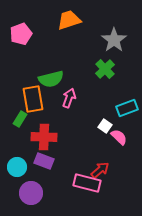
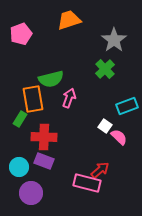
cyan rectangle: moved 2 px up
cyan circle: moved 2 px right
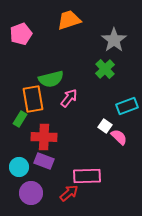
pink arrow: rotated 18 degrees clockwise
red arrow: moved 31 px left, 23 px down
pink rectangle: moved 7 px up; rotated 16 degrees counterclockwise
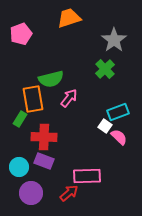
orange trapezoid: moved 2 px up
cyan rectangle: moved 9 px left, 6 px down
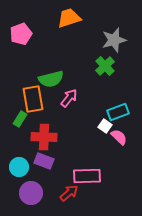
gray star: rotated 20 degrees clockwise
green cross: moved 3 px up
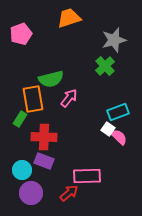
white square: moved 3 px right, 3 px down
cyan circle: moved 3 px right, 3 px down
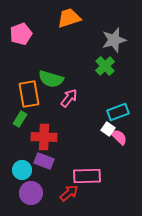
green semicircle: rotated 30 degrees clockwise
orange rectangle: moved 4 px left, 5 px up
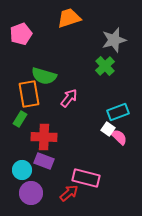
green semicircle: moved 7 px left, 3 px up
pink rectangle: moved 1 px left, 2 px down; rotated 16 degrees clockwise
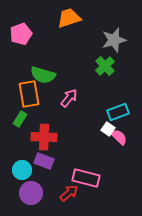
green semicircle: moved 1 px left, 1 px up
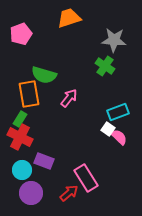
gray star: rotated 20 degrees clockwise
green cross: rotated 12 degrees counterclockwise
green semicircle: moved 1 px right
red cross: moved 24 px left; rotated 25 degrees clockwise
pink rectangle: rotated 44 degrees clockwise
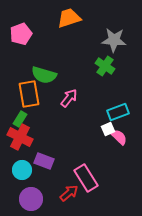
white square: rotated 32 degrees clockwise
purple circle: moved 6 px down
